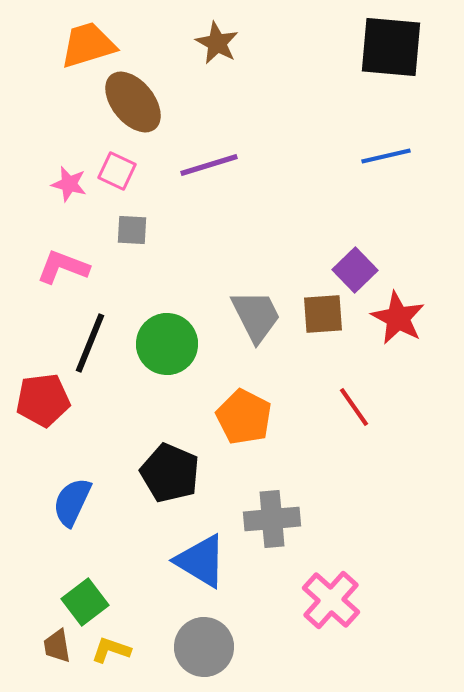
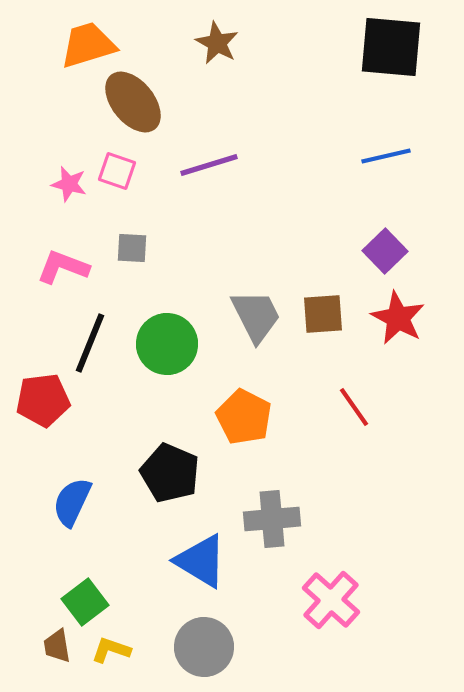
pink square: rotated 6 degrees counterclockwise
gray square: moved 18 px down
purple square: moved 30 px right, 19 px up
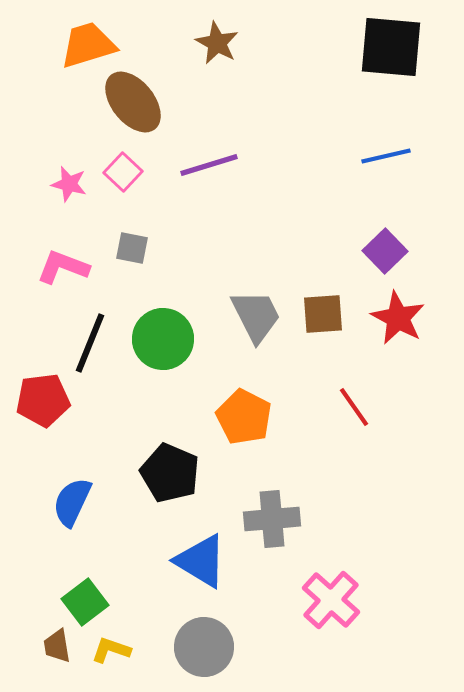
pink square: moved 6 px right, 1 px down; rotated 24 degrees clockwise
gray square: rotated 8 degrees clockwise
green circle: moved 4 px left, 5 px up
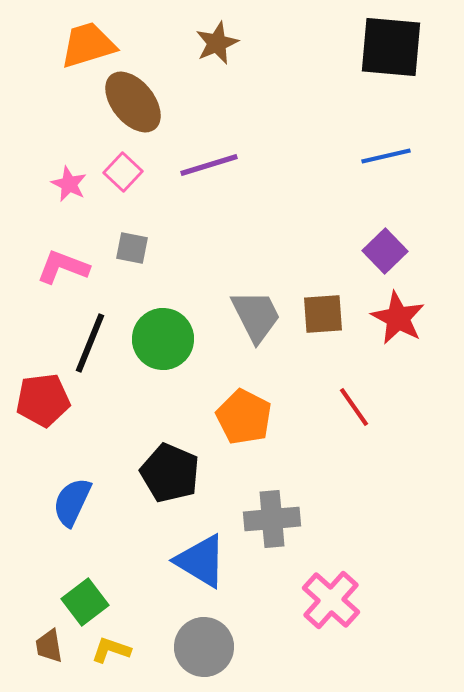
brown star: rotated 21 degrees clockwise
pink star: rotated 12 degrees clockwise
brown trapezoid: moved 8 px left
